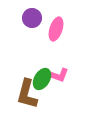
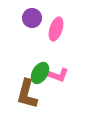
green ellipse: moved 2 px left, 6 px up
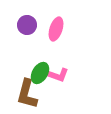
purple circle: moved 5 px left, 7 px down
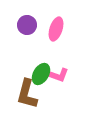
green ellipse: moved 1 px right, 1 px down
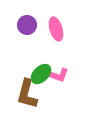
pink ellipse: rotated 35 degrees counterclockwise
green ellipse: rotated 15 degrees clockwise
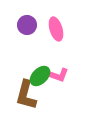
green ellipse: moved 1 px left, 2 px down
brown L-shape: moved 1 px left, 1 px down
